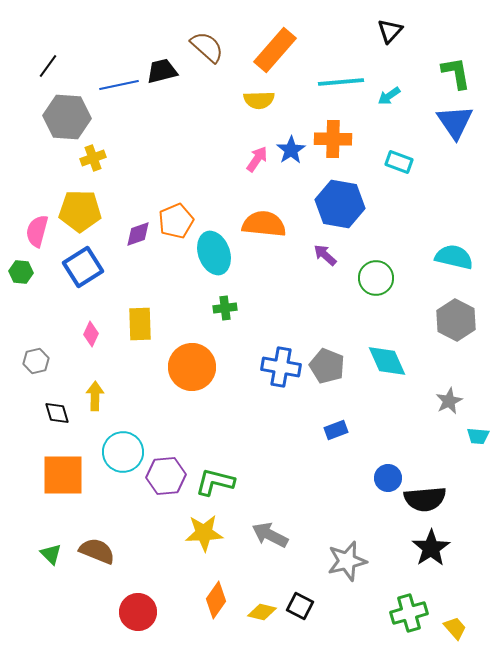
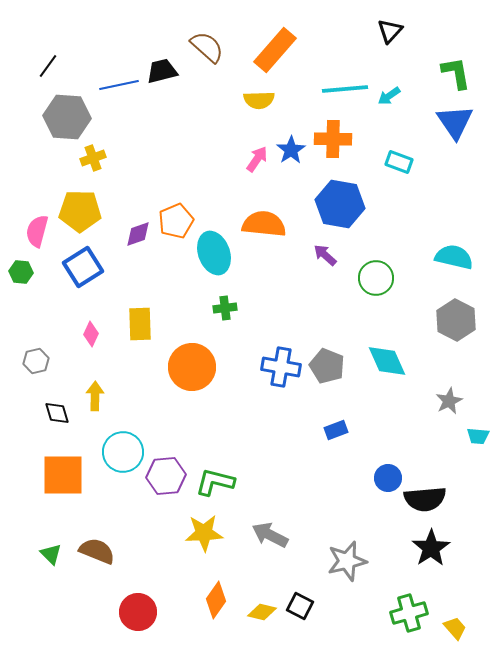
cyan line at (341, 82): moved 4 px right, 7 px down
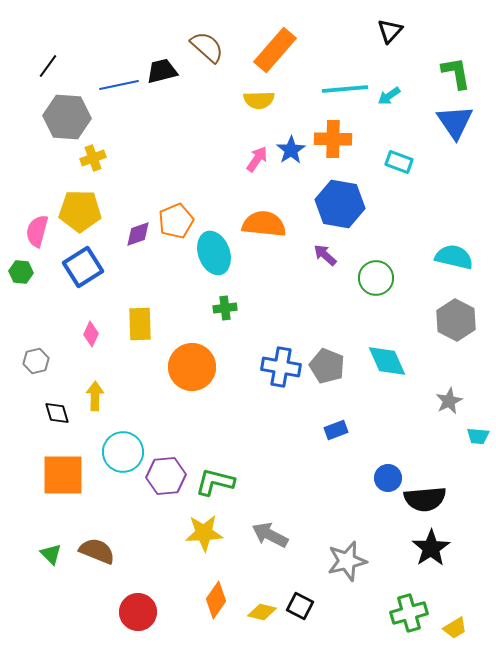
yellow trapezoid at (455, 628): rotated 100 degrees clockwise
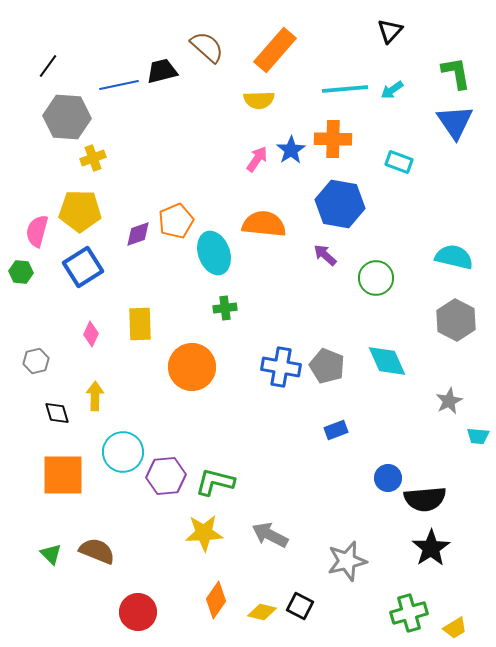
cyan arrow at (389, 96): moved 3 px right, 6 px up
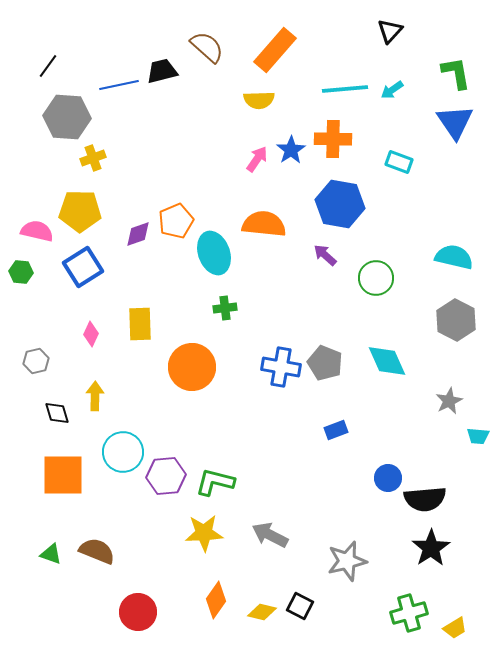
pink semicircle at (37, 231): rotated 88 degrees clockwise
gray pentagon at (327, 366): moved 2 px left, 3 px up
green triangle at (51, 554): rotated 25 degrees counterclockwise
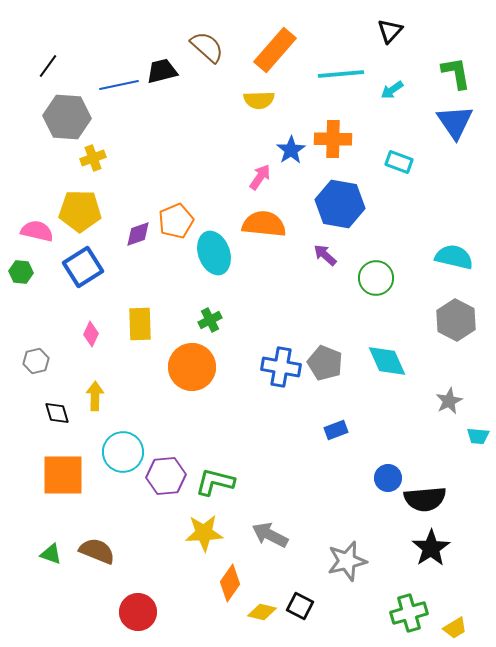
cyan line at (345, 89): moved 4 px left, 15 px up
pink arrow at (257, 159): moved 3 px right, 18 px down
green cross at (225, 308): moved 15 px left, 12 px down; rotated 20 degrees counterclockwise
orange diamond at (216, 600): moved 14 px right, 17 px up
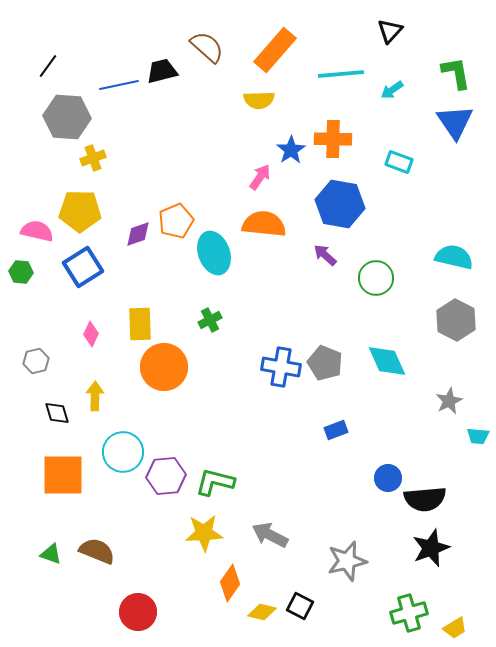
orange circle at (192, 367): moved 28 px left
black star at (431, 548): rotated 12 degrees clockwise
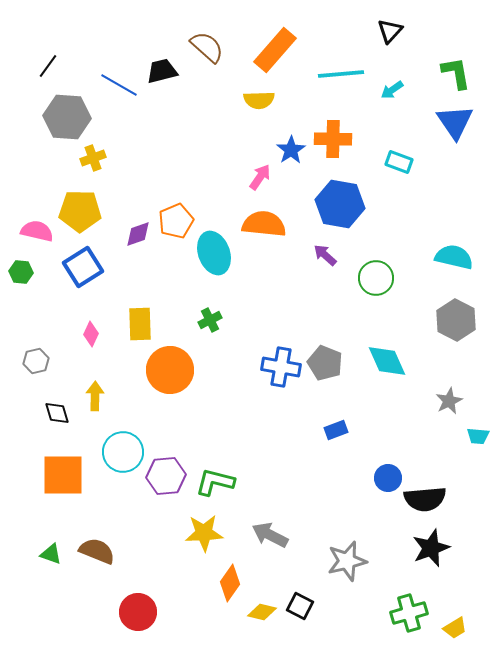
blue line at (119, 85): rotated 42 degrees clockwise
orange circle at (164, 367): moved 6 px right, 3 px down
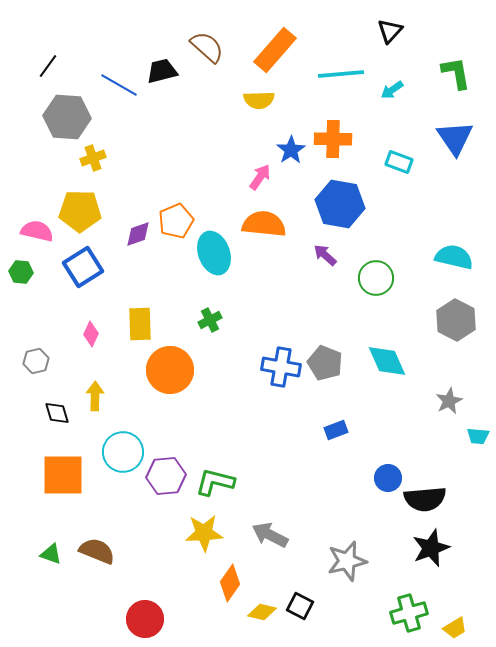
blue triangle at (455, 122): moved 16 px down
red circle at (138, 612): moved 7 px right, 7 px down
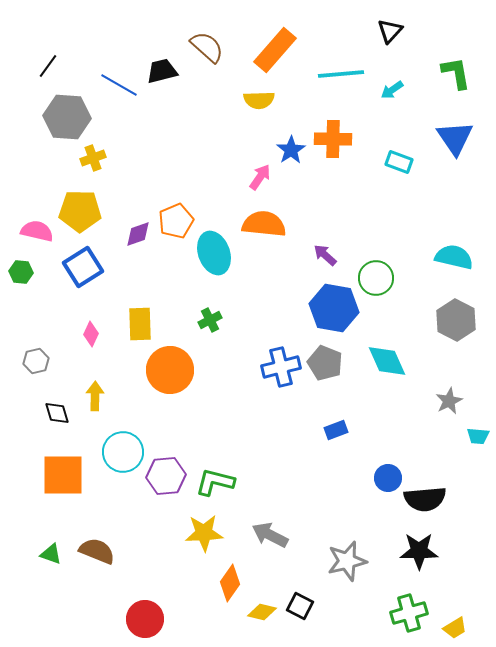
blue hexagon at (340, 204): moved 6 px left, 104 px down
blue cross at (281, 367): rotated 24 degrees counterclockwise
black star at (431, 548): moved 12 px left, 3 px down; rotated 21 degrees clockwise
